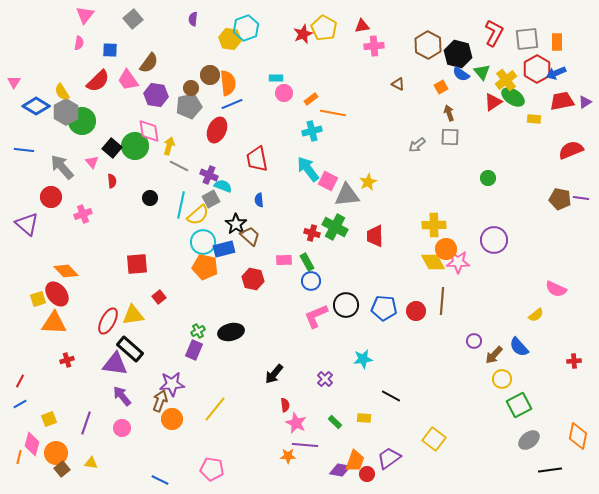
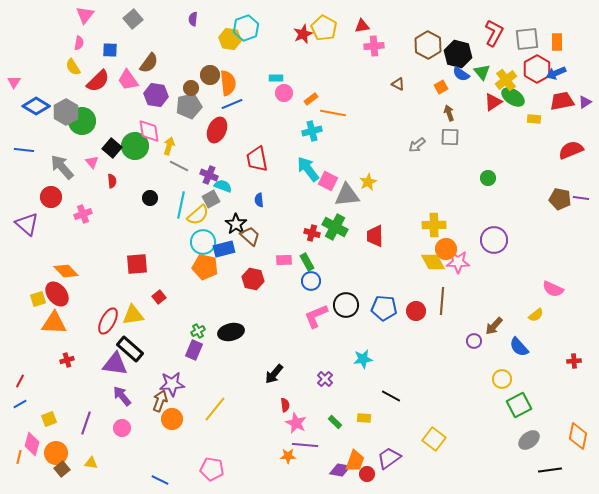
yellow semicircle at (62, 92): moved 11 px right, 25 px up
pink semicircle at (556, 289): moved 3 px left
brown arrow at (494, 355): moved 29 px up
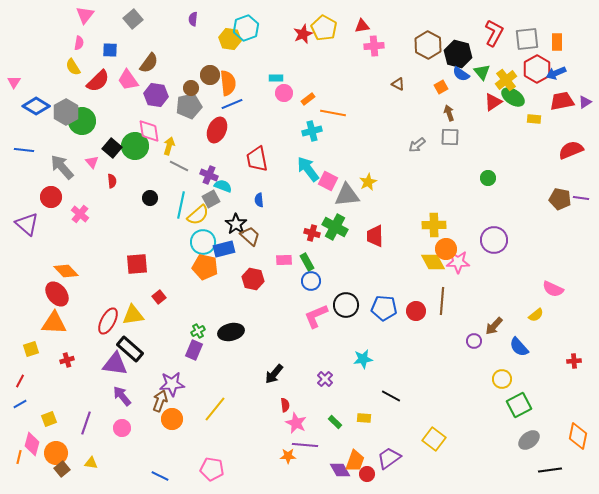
orange rectangle at (311, 99): moved 3 px left
pink cross at (83, 214): moved 3 px left; rotated 30 degrees counterclockwise
yellow square at (38, 299): moved 7 px left, 50 px down
purple diamond at (340, 470): rotated 50 degrees clockwise
blue line at (160, 480): moved 4 px up
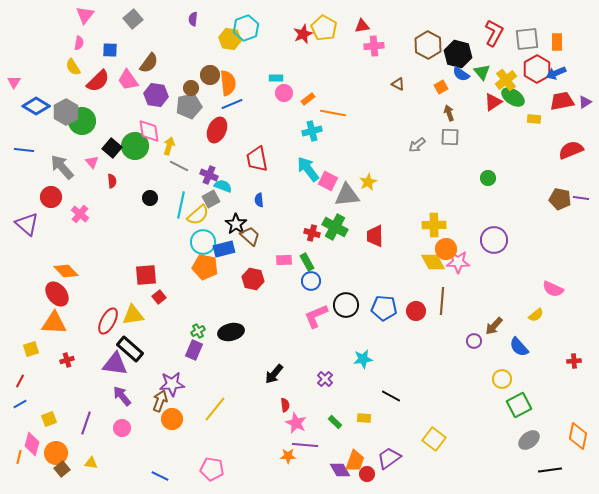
red square at (137, 264): moved 9 px right, 11 px down
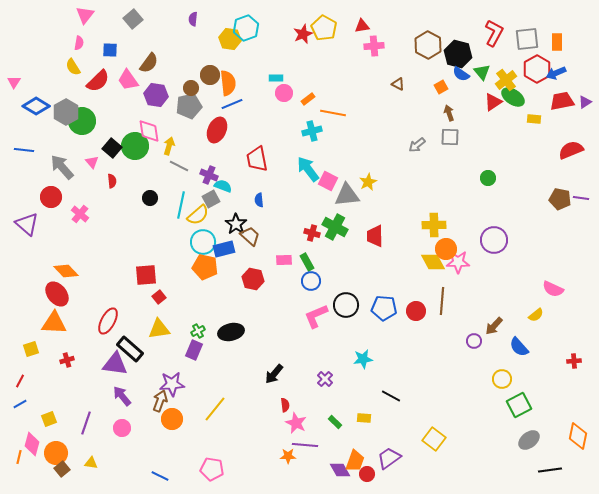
yellow triangle at (133, 315): moved 26 px right, 14 px down
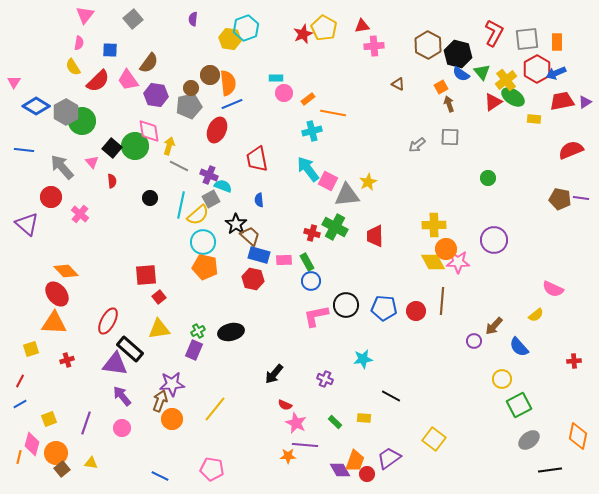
brown arrow at (449, 113): moved 9 px up
blue rectangle at (224, 249): moved 35 px right, 6 px down; rotated 30 degrees clockwise
pink L-shape at (316, 316): rotated 12 degrees clockwise
purple cross at (325, 379): rotated 21 degrees counterclockwise
red semicircle at (285, 405): rotated 120 degrees clockwise
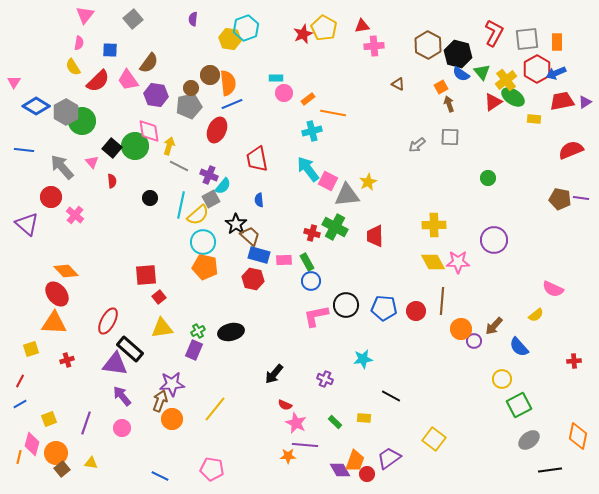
cyan semicircle at (223, 186): rotated 108 degrees clockwise
pink cross at (80, 214): moved 5 px left, 1 px down
orange circle at (446, 249): moved 15 px right, 80 px down
yellow triangle at (159, 329): moved 3 px right, 1 px up
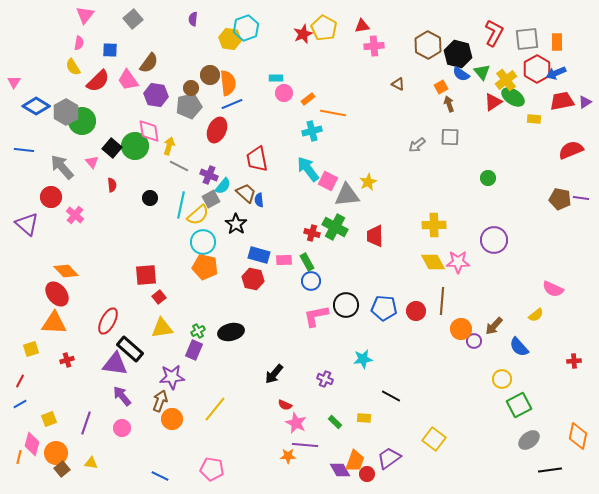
red semicircle at (112, 181): moved 4 px down
brown trapezoid at (250, 236): moved 4 px left, 43 px up
purple star at (172, 384): moved 7 px up
